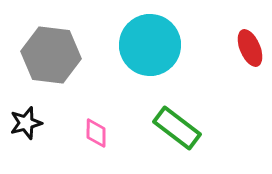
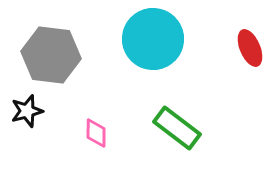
cyan circle: moved 3 px right, 6 px up
black star: moved 1 px right, 12 px up
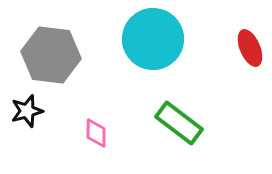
green rectangle: moved 2 px right, 5 px up
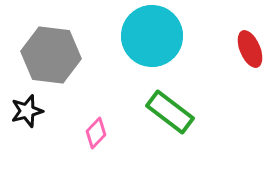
cyan circle: moved 1 px left, 3 px up
red ellipse: moved 1 px down
green rectangle: moved 9 px left, 11 px up
pink diamond: rotated 44 degrees clockwise
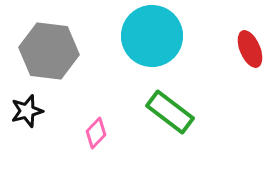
gray hexagon: moved 2 px left, 4 px up
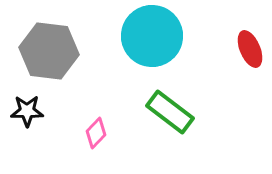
black star: rotated 16 degrees clockwise
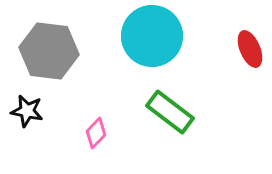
black star: rotated 12 degrees clockwise
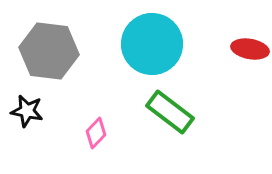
cyan circle: moved 8 px down
red ellipse: rotated 57 degrees counterclockwise
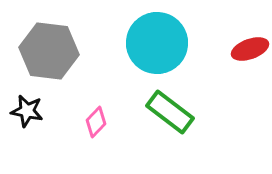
cyan circle: moved 5 px right, 1 px up
red ellipse: rotated 30 degrees counterclockwise
pink diamond: moved 11 px up
